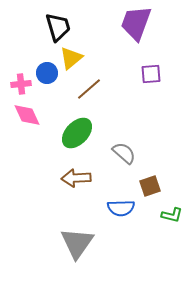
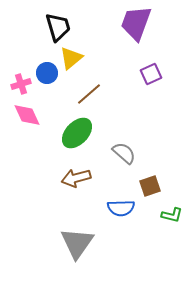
purple square: rotated 20 degrees counterclockwise
pink cross: rotated 12 degrees counterclockwise
brown line: moved 5 px down
brown arrow: rotated 12 degrees counterclockwise
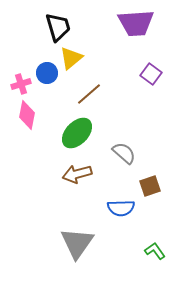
purple trapezoid: rotated 114 degrees counterclockwise
purple square: rotated 30 degrees counterclockwise
pink diamond: rotated 36 degrees clockwise
brown arrow: moved 1 px right, 4 px up
green L-shape: moved 17 px left, 36 px down; rotated 140 degrees counterclockwise
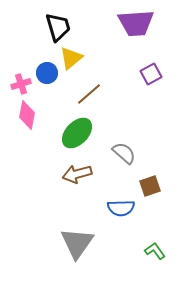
purple square: rotated 25 degrees clockwise
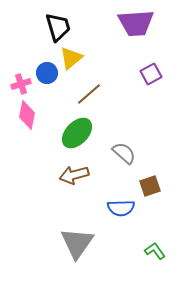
brown arrow: moved 3 px left, 1 px down
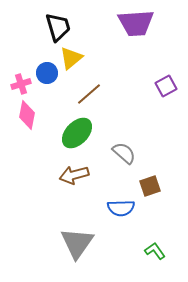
purple square: moved 15 px right, 12 px down
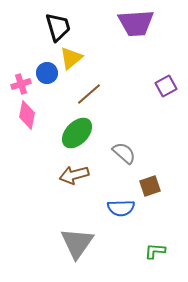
green L-shape: rotated 50 degrees counterclockwise
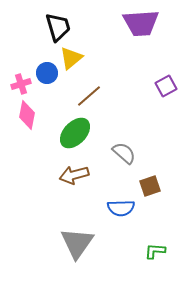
purple trapezoid: moved 5 px right
brown line: moved 2 px down
green ellipse: moved 2 px left
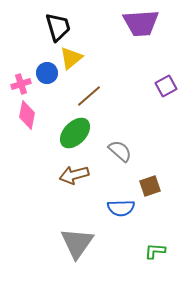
gray semicircle: moved 4 px left, 2 px up
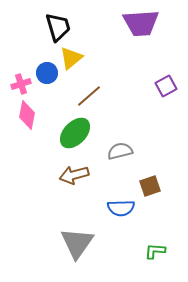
gray semicircle: rotated 55 degrees counterclockwise
